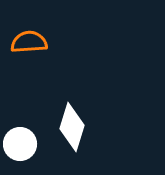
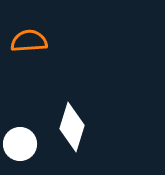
orange semicircle: moved 1 px up
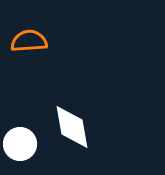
white diamond: rotated 27 degrees counterclockwise
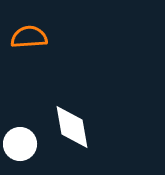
orange semicircle: moved 4 px up
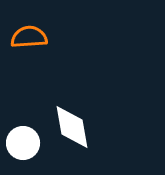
white circle: moved 3 px right, 1 px up
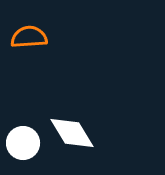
white diamond: moved 6 px down; rotated 21 degrees counterclockwise
